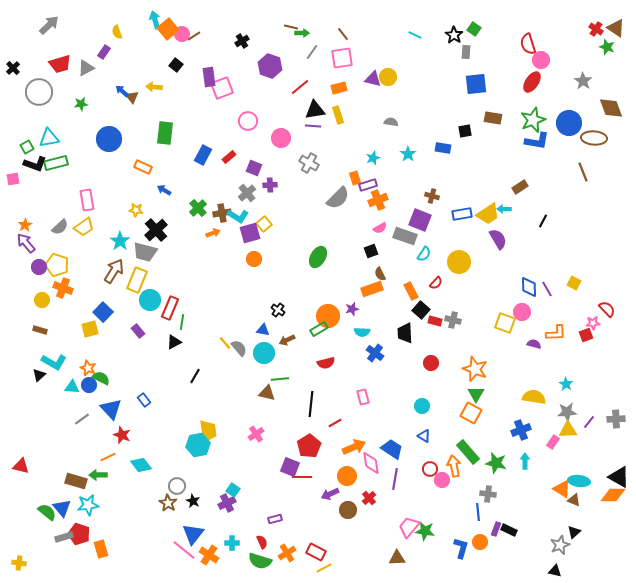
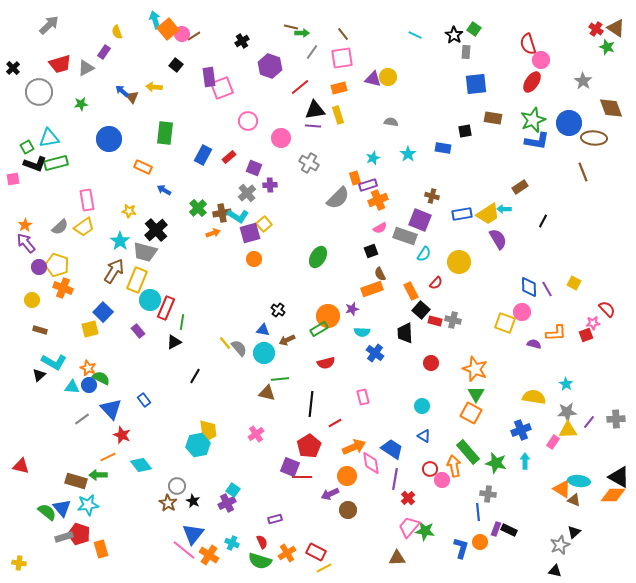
yellow star at (136, 210): moved 7 px left, 1 px down
yellow circle at (42, 300): moved 10 px left
red rectangle at (170, 308): moved 4 px left
red cross at (369, 498): moved 39 px right
cyan cross at (232, 543): rotated 24 degrees clockwise
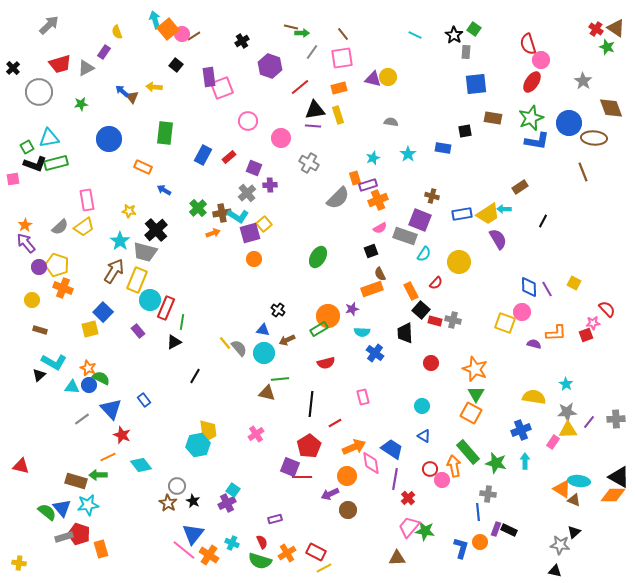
green star at (533, 120): moved 2 px left, 2 px up
gray star at (560, 545): rotated 30 degrees clockwise
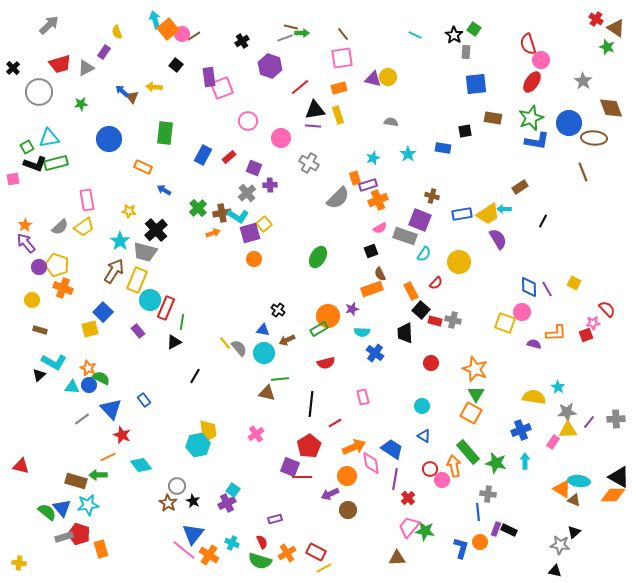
red cross at (596, 29): moved 10 px up
gray line at (312, 52): moved 27 px left, 14 px up; rotated 35 degrees clockwise
cyan star at (566, 384): moved 8 px left, 3 px down
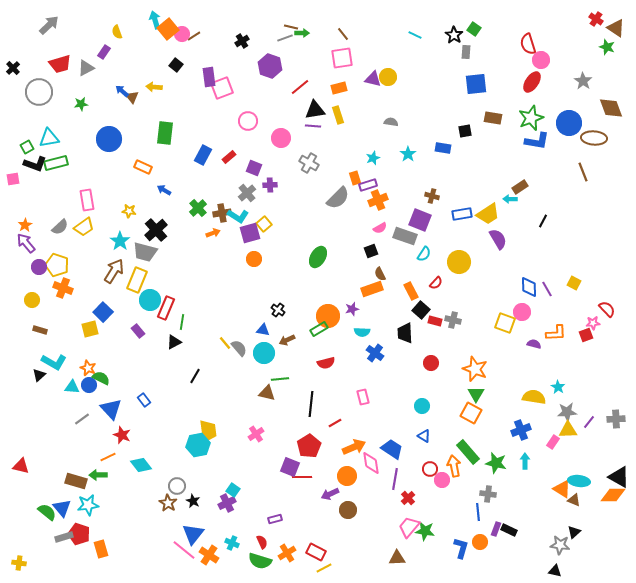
cyan arrow at (504, 209): moved 6 px right, 10 px up
